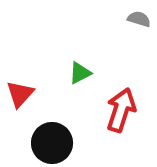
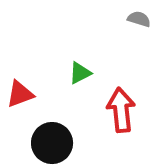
red triangle: rotated 28 degrees clockwise
red arrow: rotated 24 degrees counterclockwise
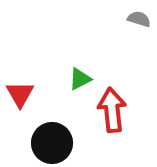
green triangle: moved 6 px down
red triangle: rotated 40 degrees counterclockwise
red arrow: moved 9 px left
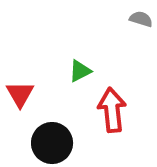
gray semicircle: moved 2 px right
green triangle: moved 8 px up
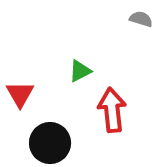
black circle: moved 2 px left
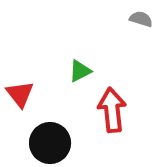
red triangle: rotated 8 degrees counterclockwise
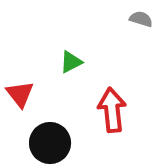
green triangle: moved 9 px left, 9 px up
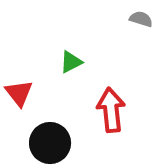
red triangle: moved 1 px left, 1 px up
red arrow: moved 1 px left
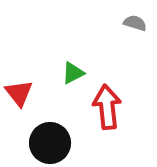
gray semicircle: moved 6 px left, 4 px down
green triangle: moved 2 px right, 11 px down
red arrow: moved 4 px left, 3 px up
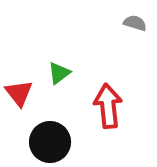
green triangle: moved 14 px left; rotated 10 degrees counterclockwise
red arrow: moved 1 px right, 1 px up
black circle: moved 1 px up
